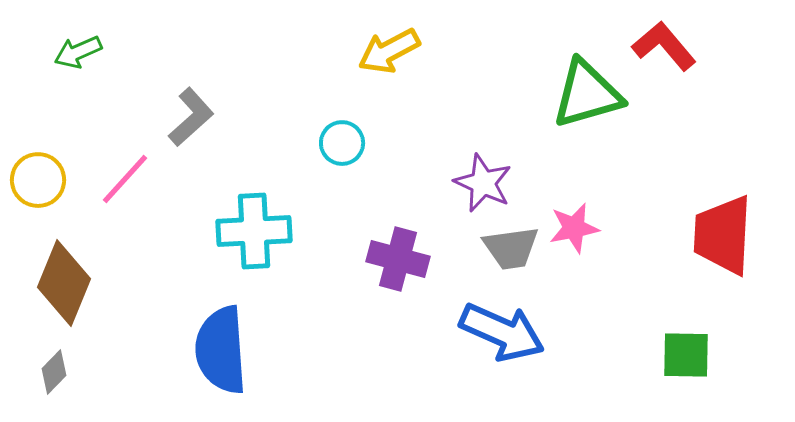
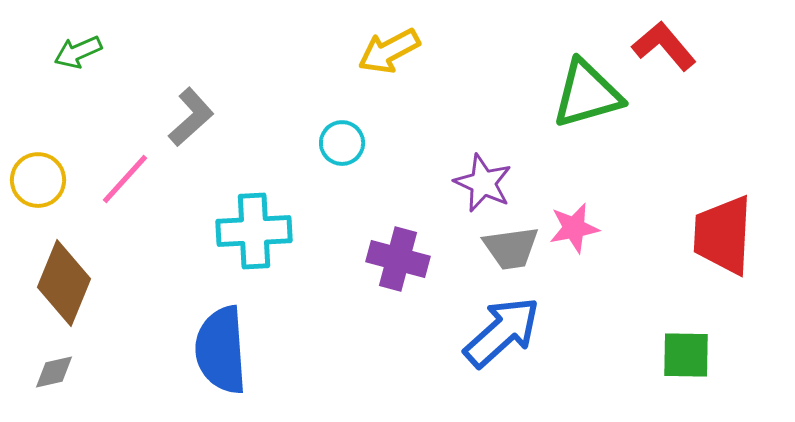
blue arrow: rotated 66 degrees counterclockwise
gray diamond: rotated 33 degrees clockwise
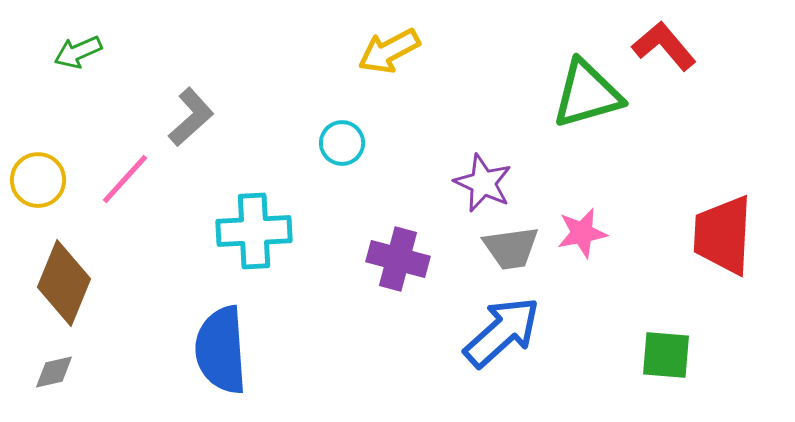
pink star: moved 8 px right, 5 px down
green square: moved 20 px left; rotated 4 degrees clockwise
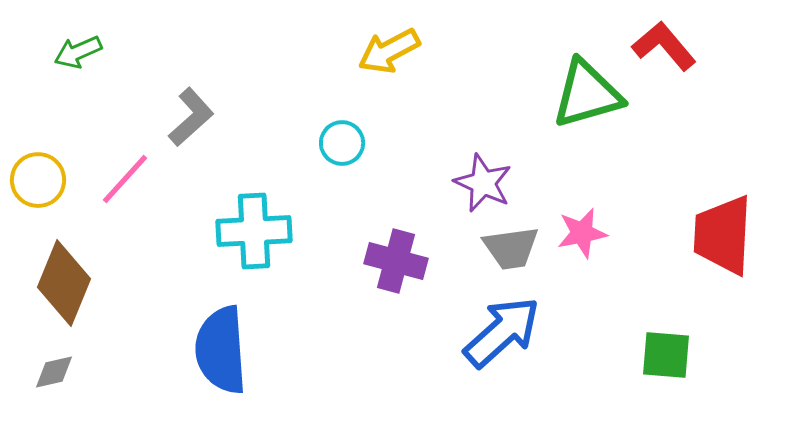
purple cross: moved 2 px left, 2 px down
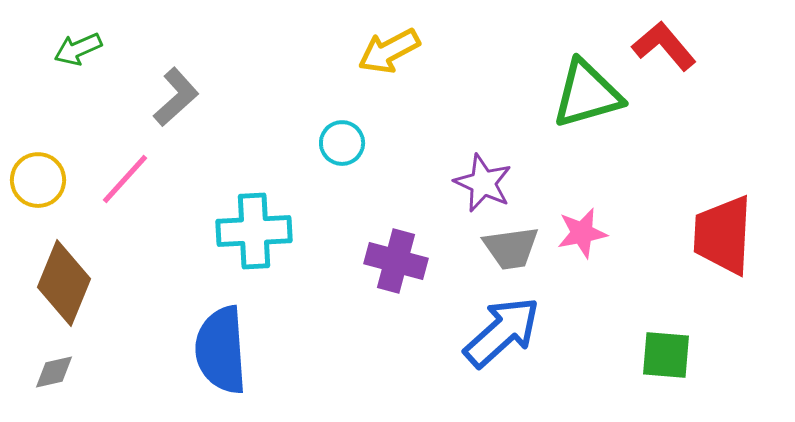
green arrow: moved 3 px up
gray L-shape: moved 15 px left, 20 px up
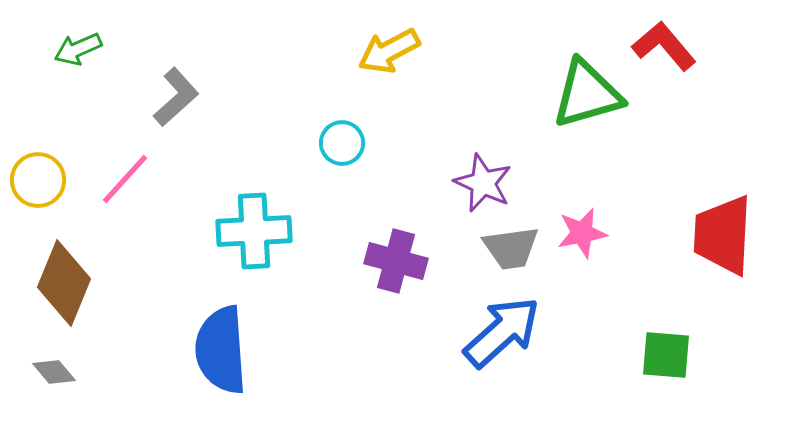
gray diamond: rotated 63 degrees clockwise
